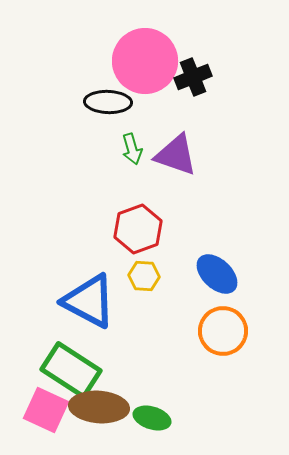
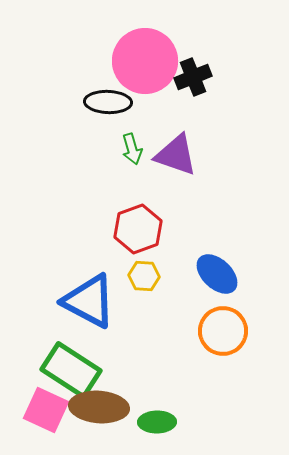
green ellipse: moved 5 px right, 4 px down; rotated 18 degrees counterclockwise
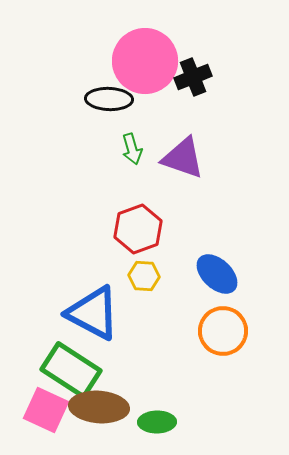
black ellipse: moved 1 px right, 3 px up
purple triangle: moved 7 px right, 3 px down
blue triangle: moved 4 px right, 12 px down
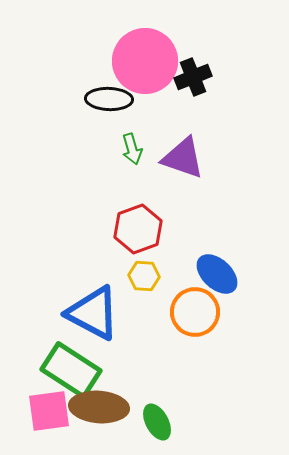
orange circle: moved 28 px left, 19 px up
pink square: moved 3 px right, 1 px down; rotated 33 degrees counterclockwise
green ellipse: rotated 63 degrees clockwise
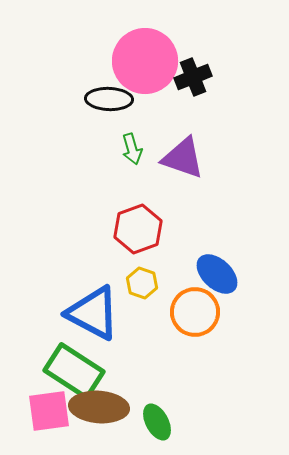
yellow hexagon: moved 2 px left, 7 px down; rotated 16 degrees clockwise
green rectangle: moved 3 px right, 1 px down
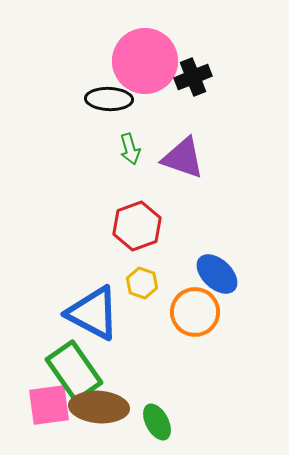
green arrow: moved 2 px left
red hexagon: moved 1 px left, 3 px up
green rectangle: rotated 22 degrees clockwise
pink square: moved 6 px up
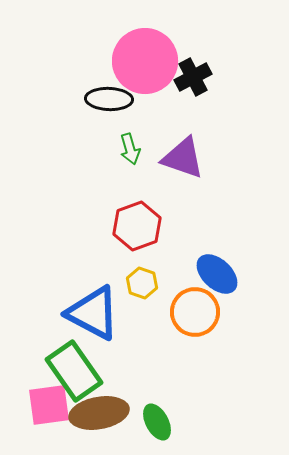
black cross: rotated 6 degrees counterclockwise
brown ellipse: moved 6 px down; rotated 14 degrees counterclockwise
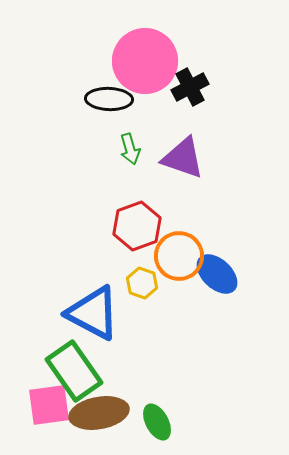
black cross: moved 3 px left, 10 px down
orange circle: moved 16 px left, 56 px up
